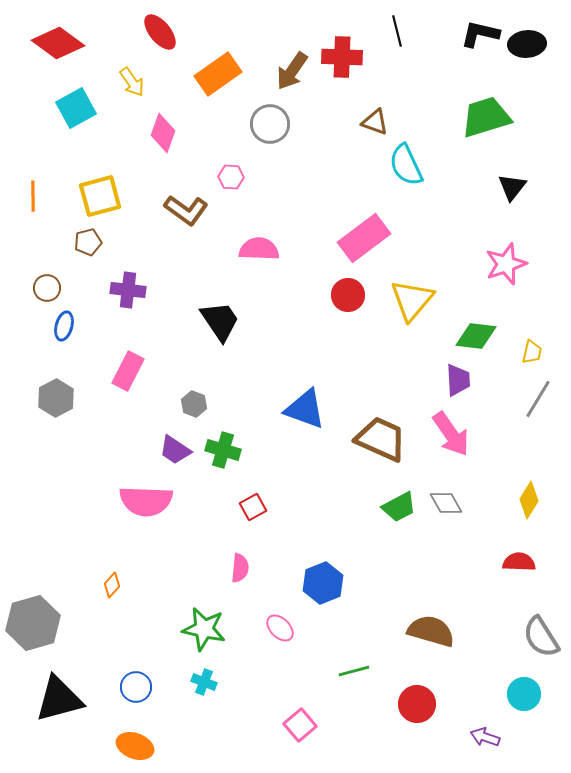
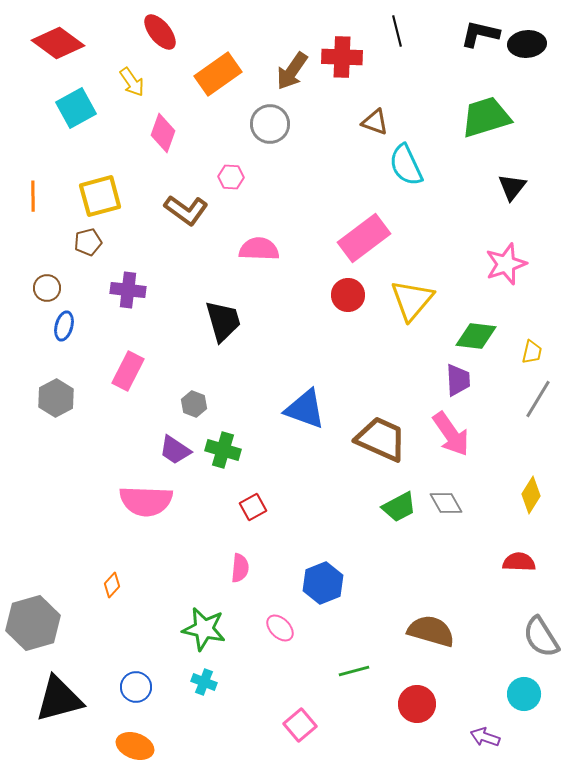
black trapezoid at (220, 321): moved 3 px right; rotated 18 degrees clockwise
yellow diamond at (529, 500): moved 2 px right, 5 px up
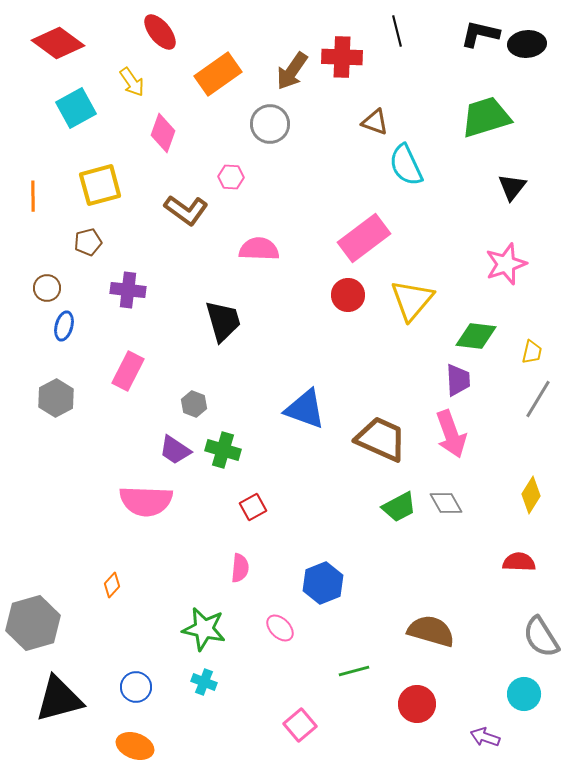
yellow square at (100, 196): moved 11 px up
pink arrow at (451, 434): rotated 15 degrees clockwise
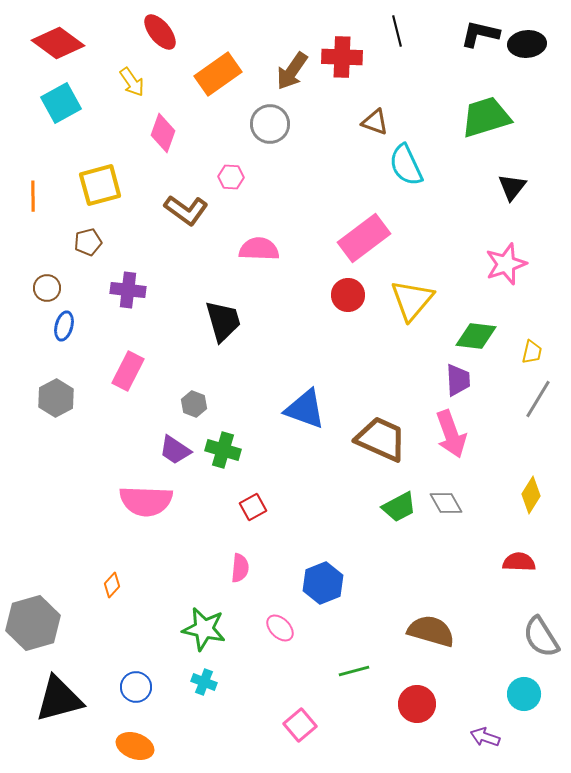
cyan square at (76, 108): moved 15 px left, 5 px up
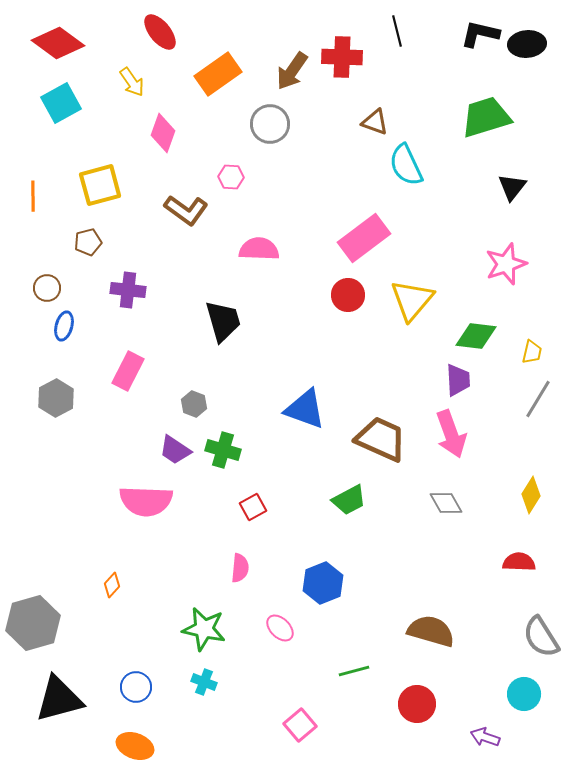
green trapezoid at (399, 507): moved 50 px left, 7 px up
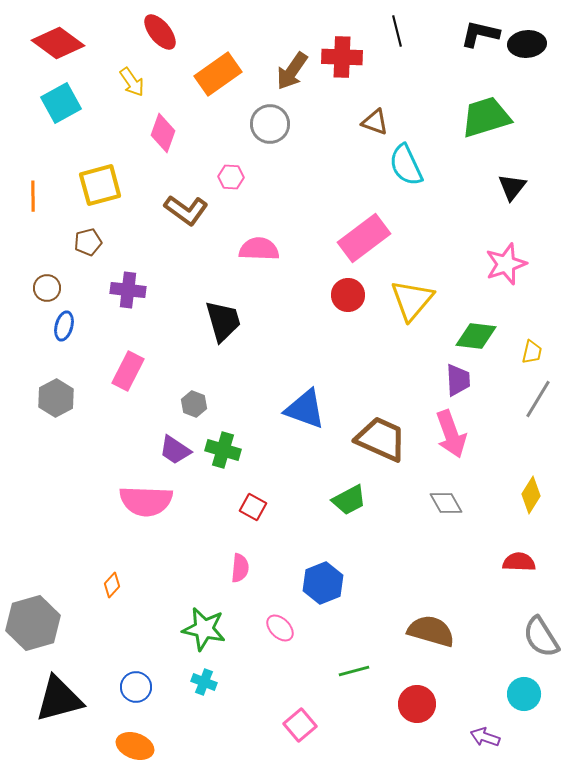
red square at (253, 507): rotated 32 degrees counterclockwise
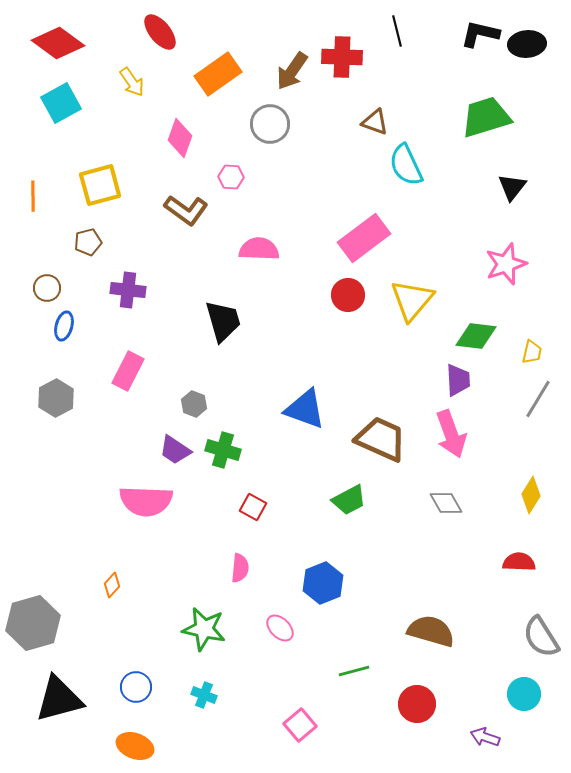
pink diamond at (163, 133): moved 17 px right, 5 px down
cyan cross at (204, 682): moved 13 px down
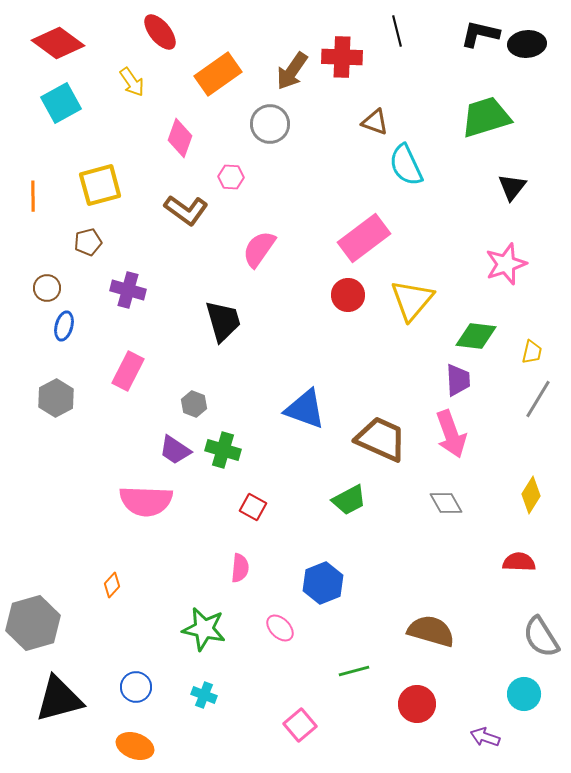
pink semicircle at (259, 249): rotated 57 degrees counterclockwise
purple cross at (128, 290): rotated 8 degrees clockwise
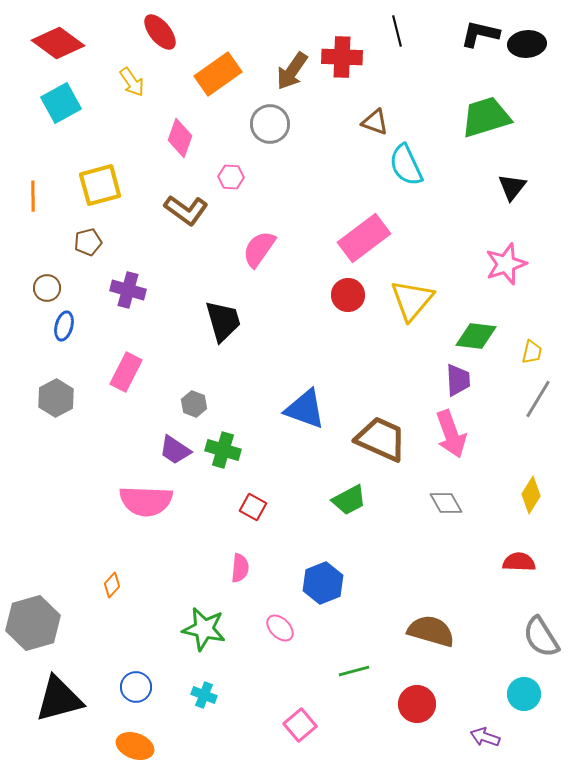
pink rectangle at (128, 371): moved 2 px left, 1 px down
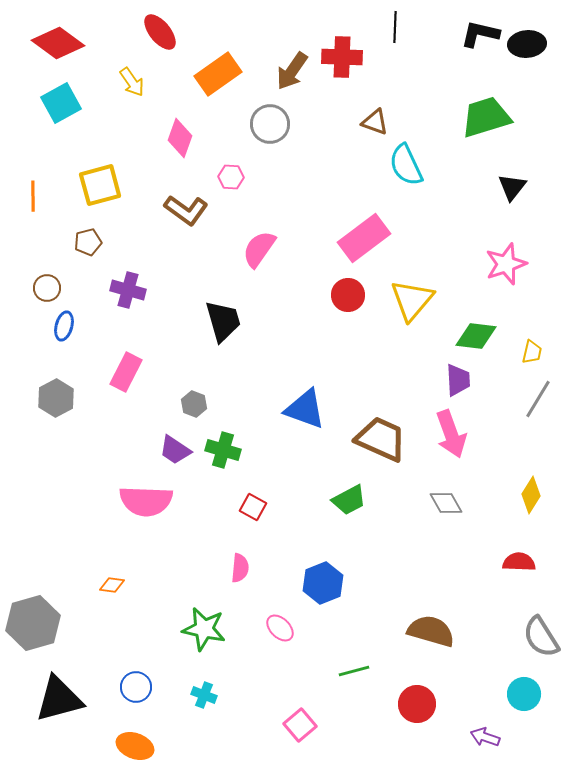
black line at (397, 31): moved 2 px left, 4 px up; rotated 16 degrees clockwise
orange diamond at (112, 585): rotated 55 degrees clockwise
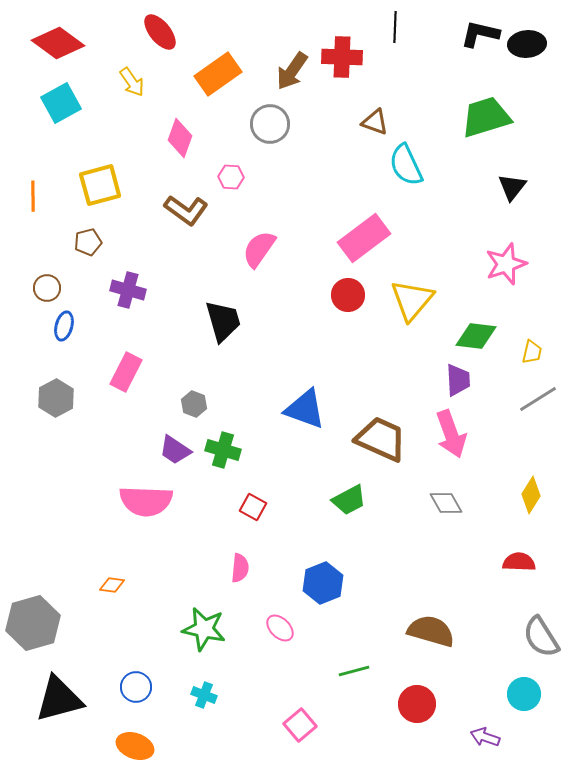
gray line at (538, 399): rotated 27 degrees clockwise
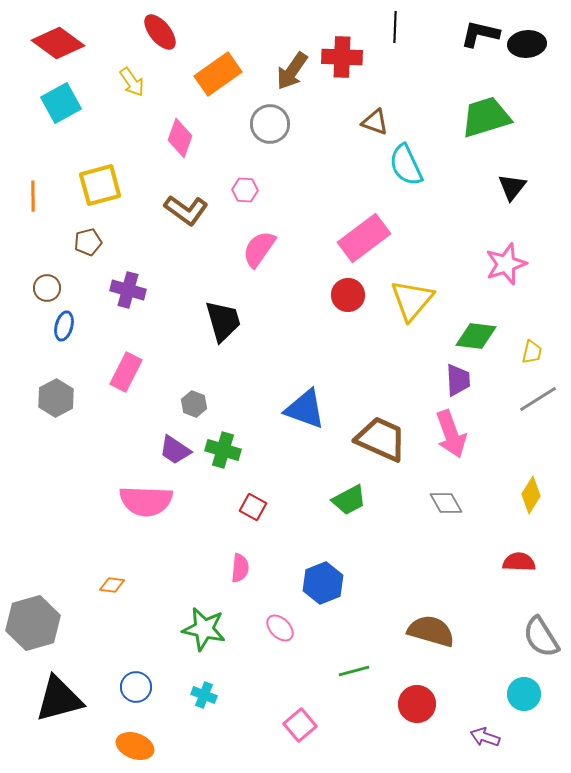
pink hexagon at (231, 177): moved 14 px right, 13 px down
